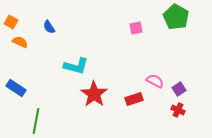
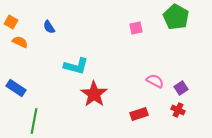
purple square: moved 2 px right, 1 px up
red rectangle: moved 5 px right, 15 px down
green line: moved 2 px left
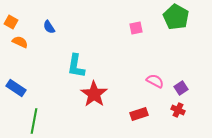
cyan L-shape: rotated 85 degrees clockwise
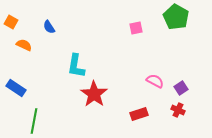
orange semicircle: moved 4 px right, 3 px down
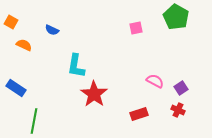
blue semicircle: moved 3 px right, 3 px down; rotated 32 degrees counterclockwise
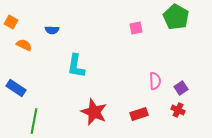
blue semicircle: rotated 24 degrees counterclockwise
pink semicircle: rotated 60 degrees clockwise
red star: moved 18 px down; rotated 12 degrees counterclockwise
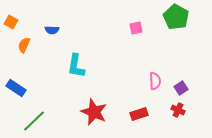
orange semicircle: rotated 91 degrees counterclockwise
green line: rotated 35 degrees clockwise
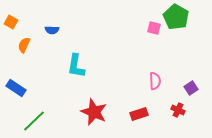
pink square: moved 18 px right; rotated 24 degrees clockwise
purple square: moved 10 px right
